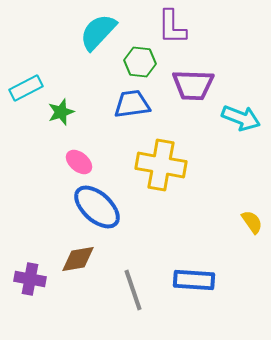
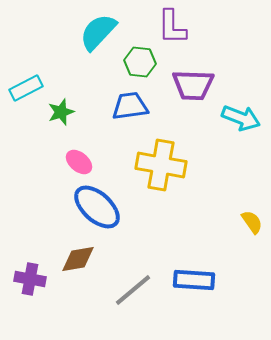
blue trapezoid: moved 2 px left, 2 px down
gray line: rotated 69 degrees clockwise
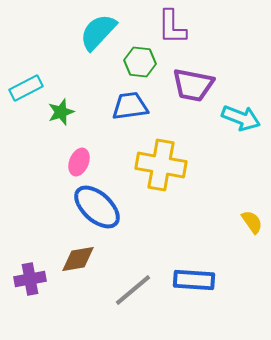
purple trapezoid: rotated 9 degrees clockwise
pink ellipse: rotated 72 degrees clockwise
purple cross: rotated 20 degrees counterclockwise
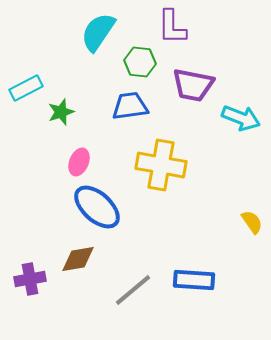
cyan semicircle: rotated 9 degrees counterclockwise
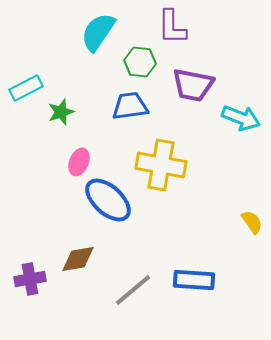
blue ellipse: moved 11 px right, 7 px up
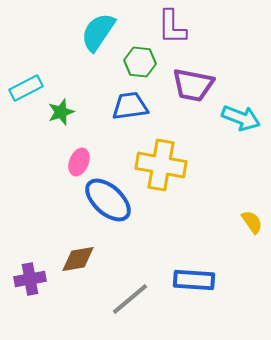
gray line: moved 3 px left, 9 px down
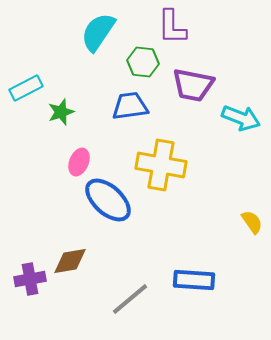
green hexagon: moved 3 px right
brown diamond: moved 8 px left, 2 px down
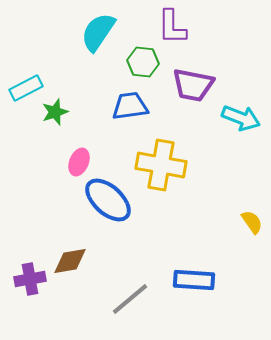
green star: moved 6 px left
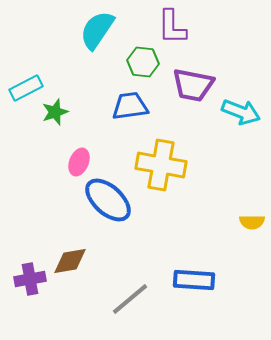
cyan semicircle: moved 1 px left, 2 px up
cyan arrow: moved 6 px up
yellow semicircle: rotated 125 degrees clockwise
